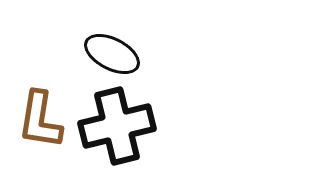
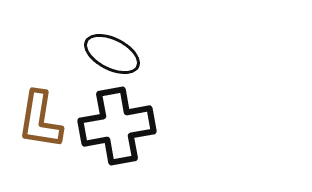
black cross: rotated 4 degrees clockwise
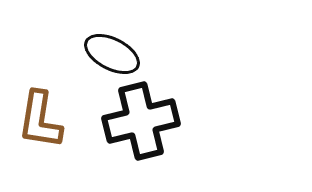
black cross: moved 24 px right, 5 px up; rotated 4 degrees counterclockwise
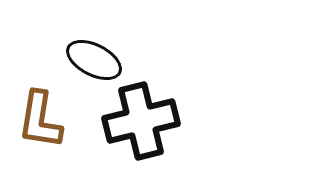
black ellipse: moved 18 px left, 6 px down
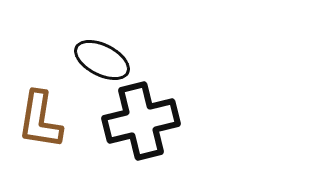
black ellipse: moved 8 px right
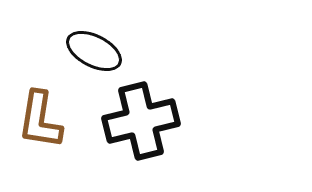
black ellipse: moved 8 px left, 9 px up
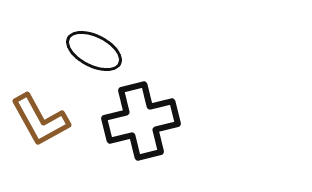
brown L-shape: rotated 38 degrees counterclockwise
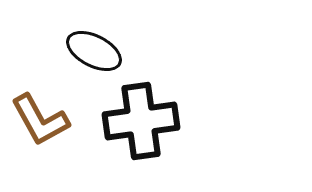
black cross: rotated 6 degrees clockwise
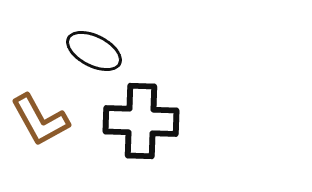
black cross: rotated 10 degrees clockwise
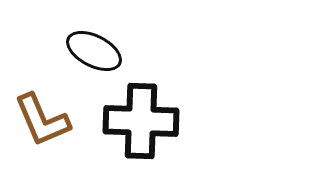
brown L-shape: moved 2 px right; rotated 6 degrees clockwise
